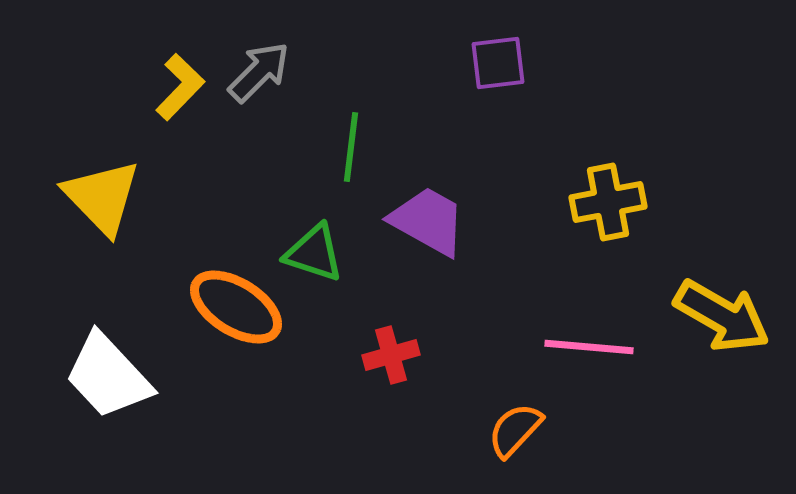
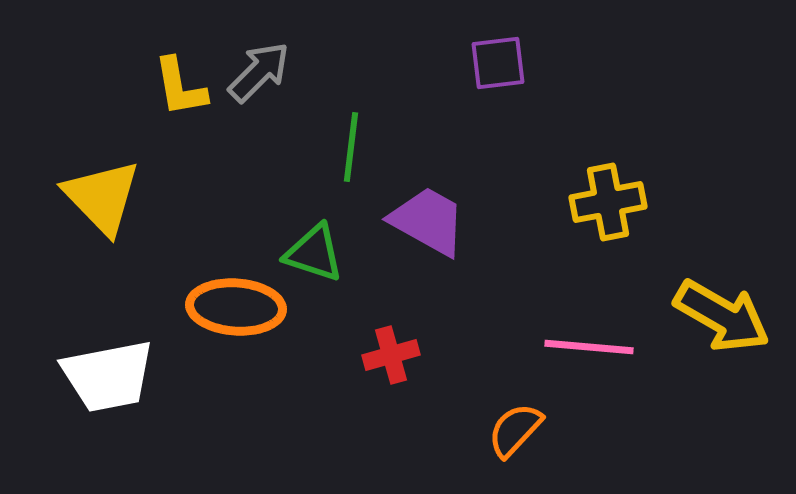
yellow L-shape: rotated 126 degrees clockwise
orange ellipse: rotated 28 degrees counterclockwise
white trapezoid: rotated 58 degrees counterclockwise
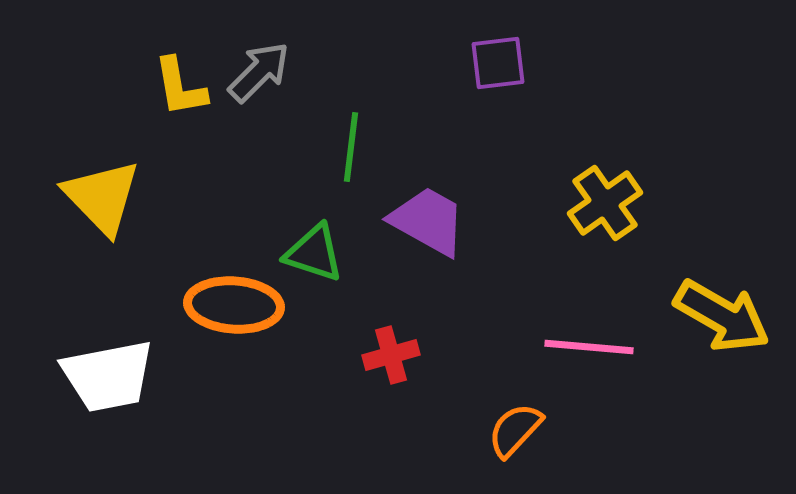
yellow cross: moved 3 px left, 1 px down; rotated 24 degrees counterclockwise
orange ellipse: moved 2 px left, 2 px up
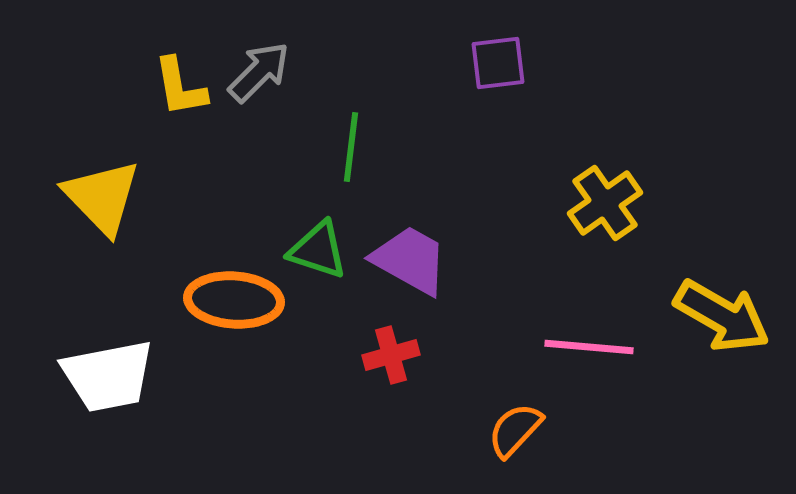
purple trapezoid: moved 18 px left, 39 px down
green triangle: moved 4 px right, 3 px up
orange ellipse: moved 5 px up
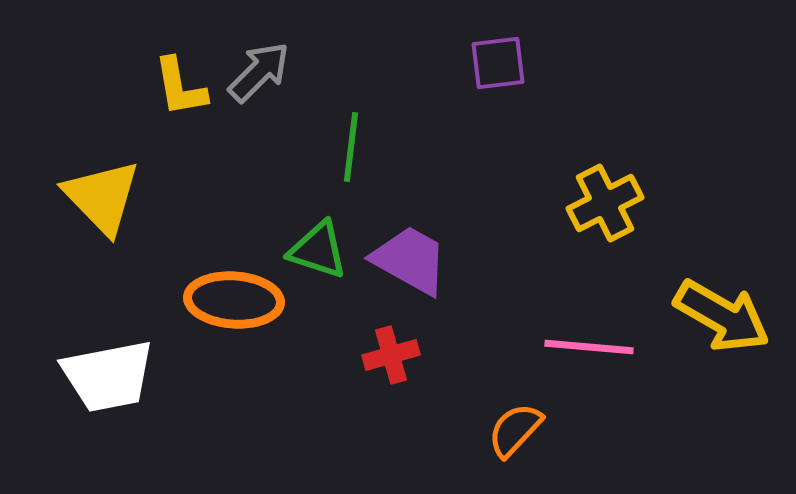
yellow cross: rotated 8 degrees clockwise
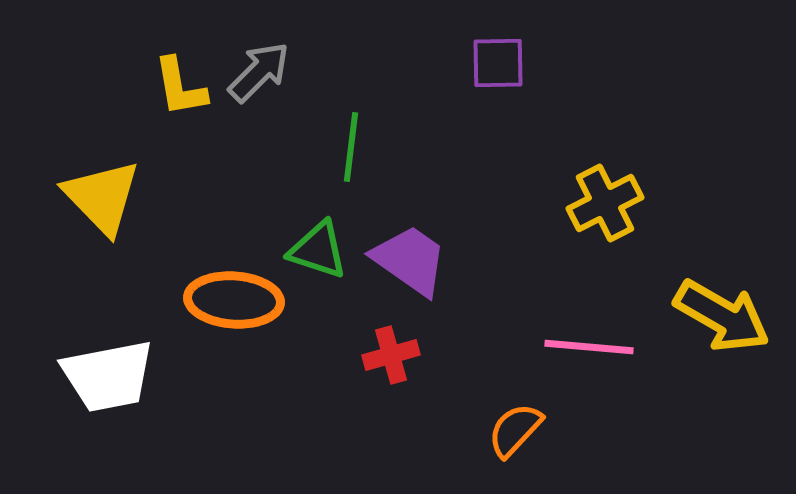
purple square: rotated 6 degrees clockwise
purple trapezoid: rotated 6 degrees clockwise
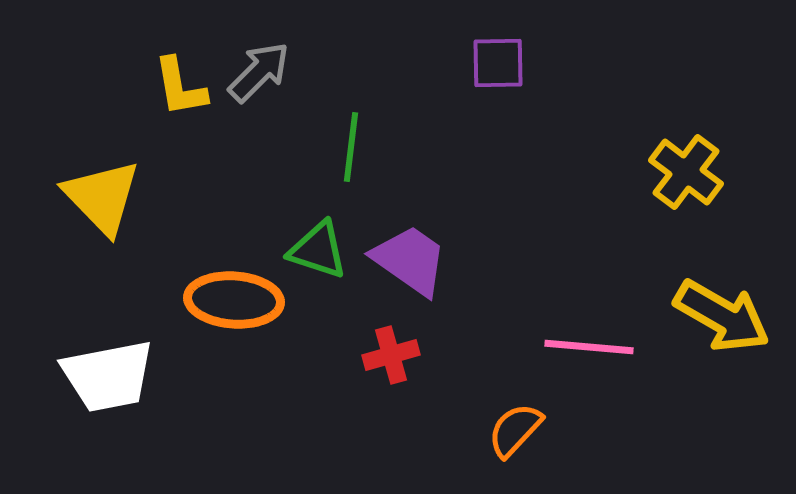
yellow cross: moved 81 px right, 31 px up; rotated 26 degrees counterclockwise
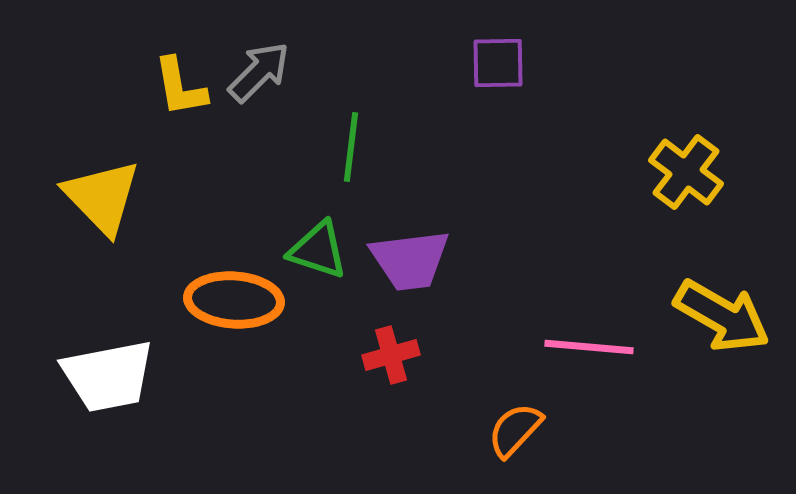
purple trapezoid: rotated 138 degrees clockwise
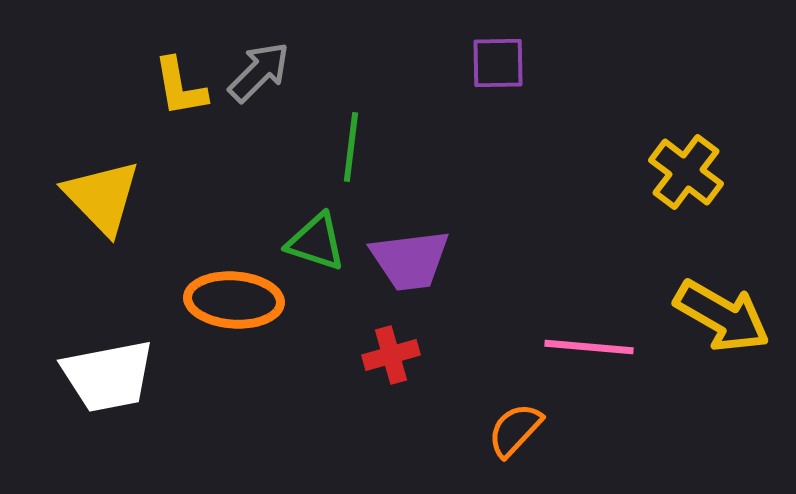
green triangle: moved 2 px left, 8 px up
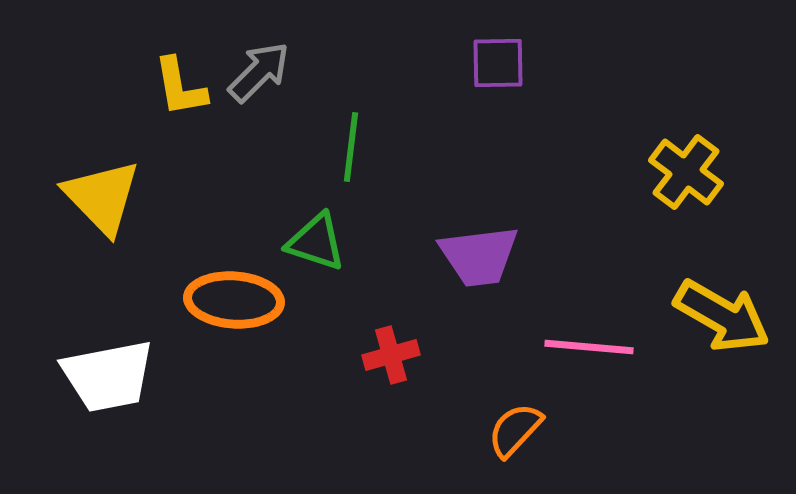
purple trapezoid: moved 69 px right, 4 px up
